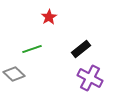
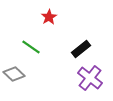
green line: moved 1 px left, 2 px up; rotated 54 degrees clockwise
purple cross: rotated 10 degrees clockwise
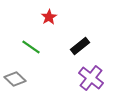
black rectangle: moved 1 px left, 3 px up
gray diamond: moved 1 px right, 5 px down
purple cross: moved 1 px right
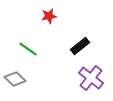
red star: moved 1 px up; rotated 21 degrees clockwise
green line: moved 3 px left, 2 px down
